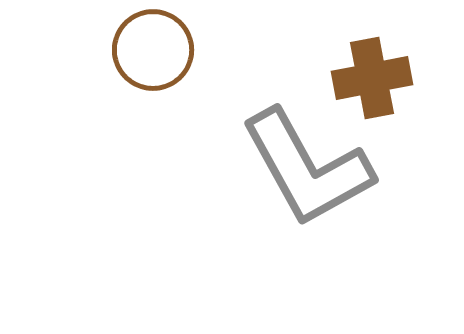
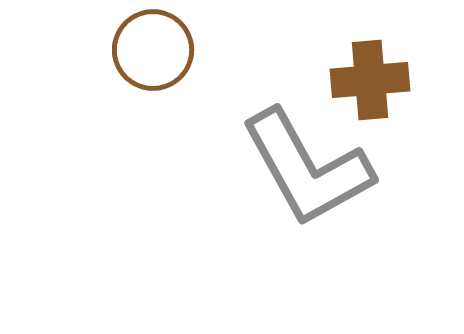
brown cross: moved 2 px left, 2 px down; rotated 6 degrees clockwise
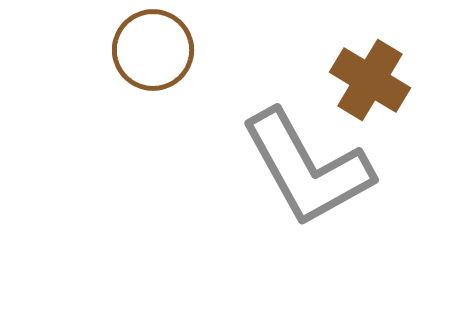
brown cross: rotated 36 degrees clockwise
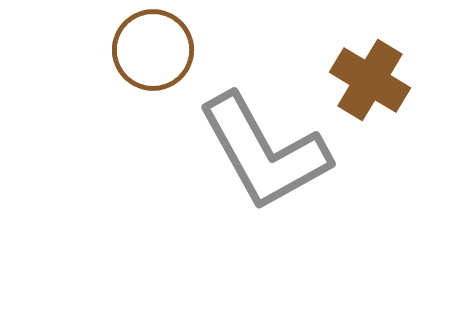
gray L-shape: moved 43 px left, 16 px up
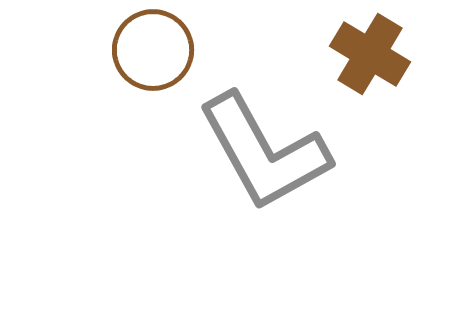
brown cross: moved 26 px up
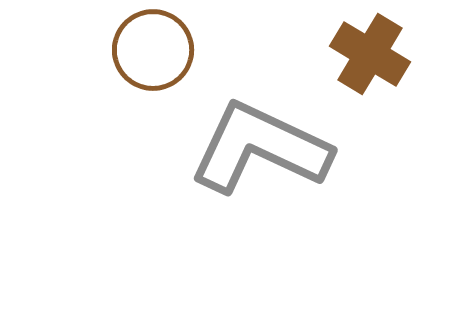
gray L-shape: moved 4 px left, 4 px up; rotated 144 degrees clockwise
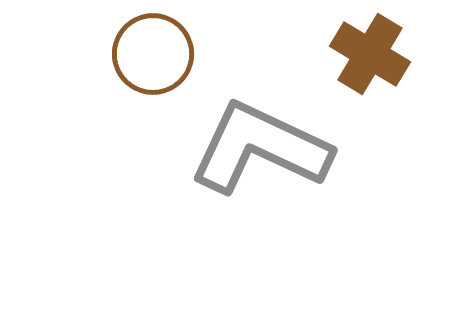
brown circle: moved 4 px down
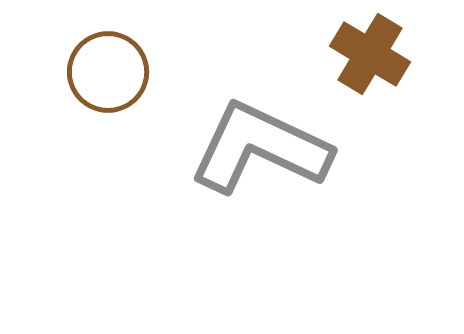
brown circle: moved 45 px left, 18 px down
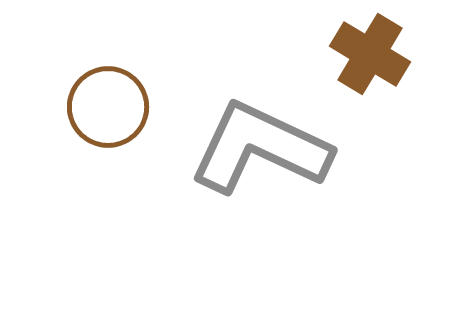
brown circle: moved 35 px down
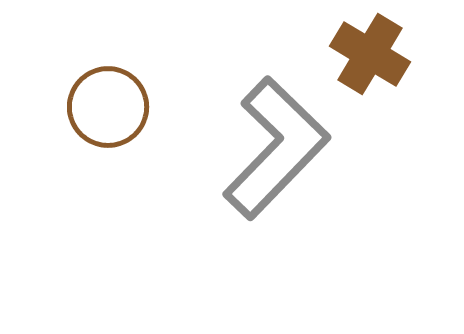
gray L-shape: moved 16 px right; rotated 109 degrees clockwise
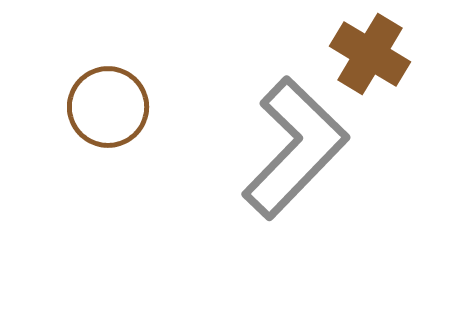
gray L-shape: moved 19 px right
